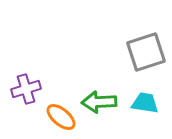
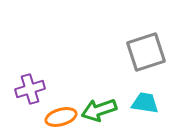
purple cross: moved 4 px right
green arrow: moved 8 px down; rotated 16 degrees counterclockwise
orange ellipse: rotated 56 degrees counterclockwise
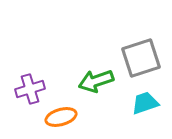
gray square: moved 5 px left, 6 px down
cyan trapezoid: rotated 28 degrees counterclockwise
green arrow: moved 3 px left, 29 px up
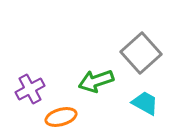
gray square: moved 5 px up; rotated 24 degrees counterclockwise
purple cross: rotated 12 degrees counterclockwise
cyan trapezoid: rotated 48 degrees clockwise
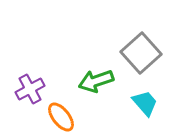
cyan trapezoid: rotated 20 degrees clockwise
orange ellipse: rotated 68 degrees clockwise
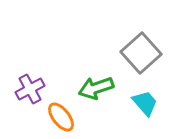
green arrow: moved 7 px down
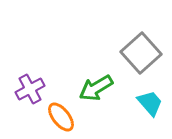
green arrow: rotated 12 degrees counterclockwise
cyan trapezoid: moved 5 px right
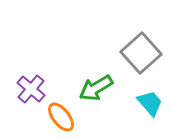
purple cross: moved 1 px right; rotated 20 degrees counterclockwise
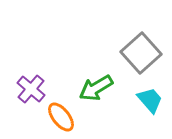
cyan trapezoid: moved 3 px up
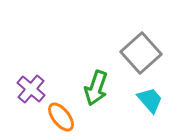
green arrow: rotated 40 degrees counterclockwise
